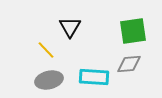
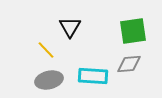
cyan rectangle: moved 1 px left, 1 px up
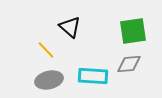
black triangle: rotated 20 degrees counterclockwise
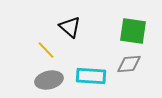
green square: rotated 16 degrees clockwise
cyan rectangle: moved 2 px left
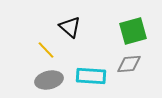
green square: rotated 24 degrees counterclockwise
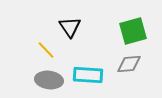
black triangle: rotated 15 degrees clockwise
cyan rectangle: moved 3 px left, 1 px up
gray ellipse: rotated 20 degrees clockwise
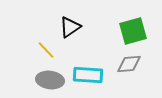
black triangle: rotated 30 degrees clockwise
gray ellipse: moved 1 px right
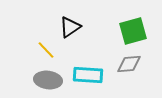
gray ellipse: moved 2 px left
